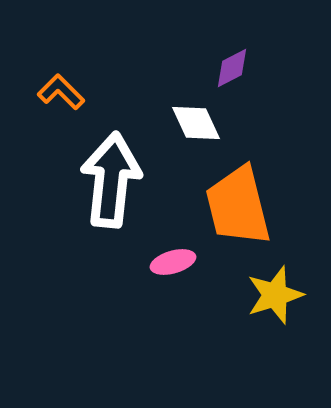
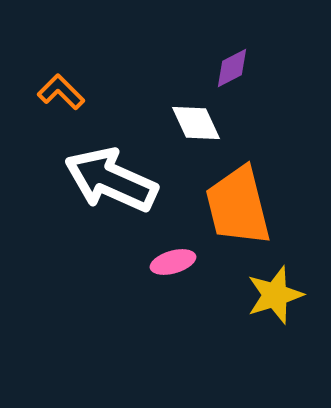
white arrow: rotated 72 degrees counterclockwise
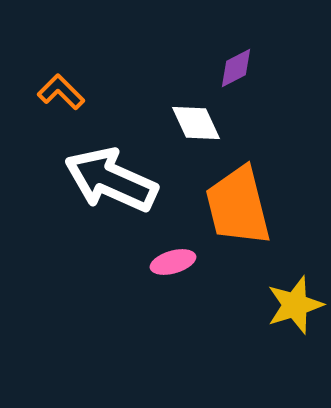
purple diamond: moved 4 px right
yellow star: moved 20 px right, 10 px down
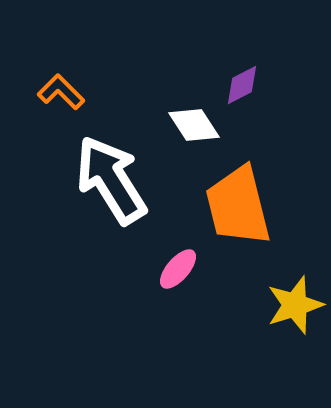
purple diamond: moved 6 px right, 17 px down
white diamond: moved 2 px left, 2 px down; rotated 8 degrees counterclockwise
white arrow: rotated 34 degrees clockwise
pink ellipse: moved 5 px right, 7 px down; rotated 33 degrees counterclockwise
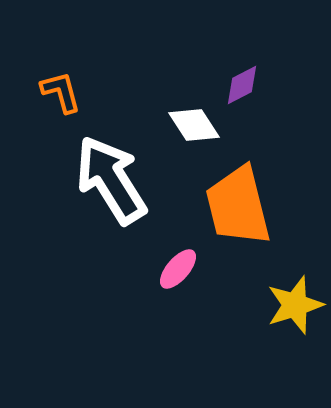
orange L-shape: rotated 30 degrees clockwise
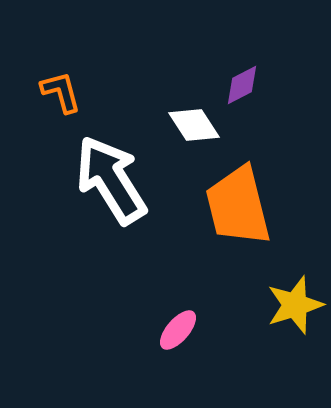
pink ellipse: moved 61 px down
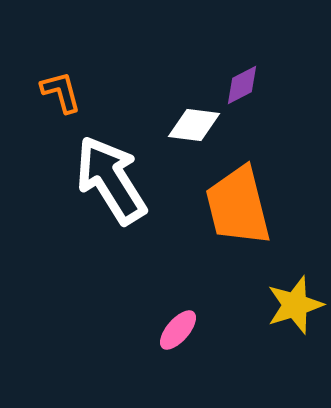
white diamond: rotated 50 degrees counterclockwise
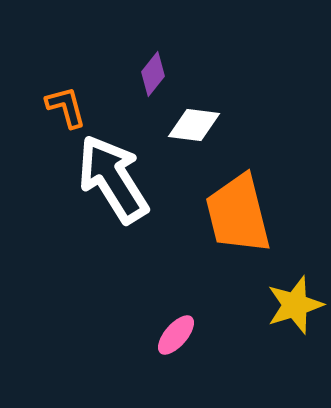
purple diamond: moved 89 px left, 11 px up; rotated 24 degrees counterclockwise
orange L-shape: moved 5 px right, 15 px down
white arrow: moved 2 px right, 1 px up
orange trapezoid: moved 8 px down
pink ellipse: moved 2 px left, 5 px down
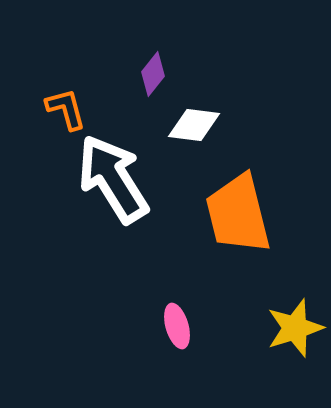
orange L-shape: moved 2 px down
yellow star: moved 23 px down
pink ellipse: moved 1 px right, 9 px up; rotated 57 degrees counterclockwise
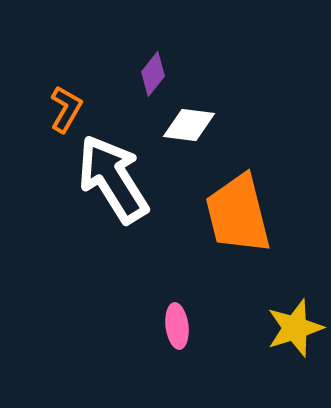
orange L-shape: rotated 45 degrees clockwise
white diamond: moved 5 px left
pink ellipse: rotated 9 degrees clockwise
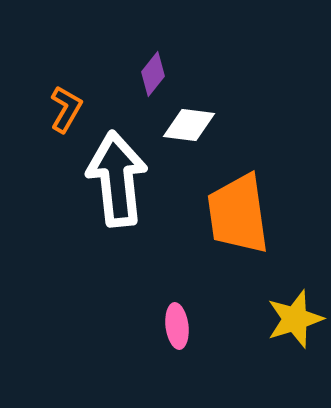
white arrow: moved 4 px right; rotated 26 degrees clockwise
orange trapezoid: rotated 6 degrees clockwise
yellow star: moved 9 px up
